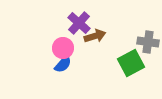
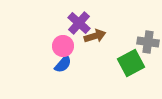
pink circle: moved 2 px up
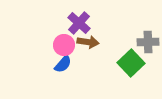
brown arrow: moved 7 px left, 6 px down; rotated 25 degrees clockwise
gray cross: rotated 10 degrees counterclockwise
pink circle: moved 1 px right, 1 px up
green square: rotated 16 degrees counterclockwise
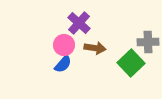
brown arrow: moved 7 px right, 6 px down
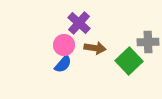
green square: moved 2 px left, 2 px up
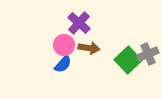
gray cross: moved 12 px down; rotated 20 degrees counterclockwise
brown arrow: moved 6 px left
green square: moved 1 px left, 1 px up
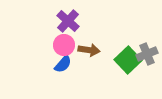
purple cross: moved 11 px left, 2 px up
brown arrow: moved 2 px down
gray cross: moved 1 px left
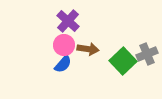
brown arrow: moved 1 px left, 1 px up
green square: moved 5 px left, 1 px down
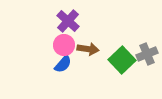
green square: moved 1 px left, 1 px up
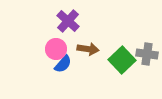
pink circle: moved 8 px left, 4 px down
gray cross: rotated 30 degrees clockwise
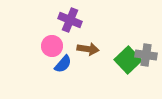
purple cross: moved 2 px right, 1 px up; rotated 20 degrees counterclockwise
pink circle: moved 4 px left, 3 px up
gray cross: moved 1 px left, 1 px down
green square: moved 6 px right
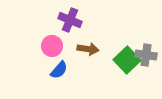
green square: moved 1 px left
blue semicircle: moved 4 px left, 6 px down
